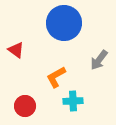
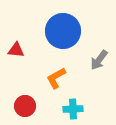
blue circle: moved 1 px left, 8 px down
red triangle: rotated 30 degrees counterclockwise
orange L-shape: moved 1 px down
cyan cross: moved 8 px down
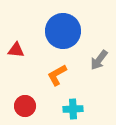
orange L-shape: moved 1 px right, 3 px up
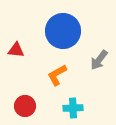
cyan cross: moved 1 px up
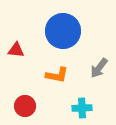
gray arrow: moved 8 px down
orange L-shape: rotated 140 degrees counterclockwise
cyan cross: moved 9 px right
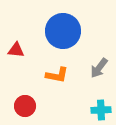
cyan cross: moved 19 px right, 2 px down
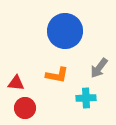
blue circle: moved 2 px right
red triangle: moved 33 px down
red circle: moved 2 px down
cyan cross: moved 15 px left, 12 px up
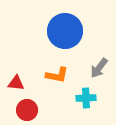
red circle: moved 2 px right, 2 px down
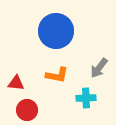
blue circle: moved 9 px left
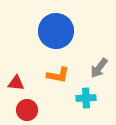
orange L-shape: moved 1 px right
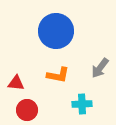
gray arrow: moved 1 px right
cyan cross: moved 4 px left, 6 px down
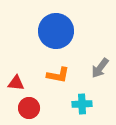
red circle: moved 2 px right, 2 px up
